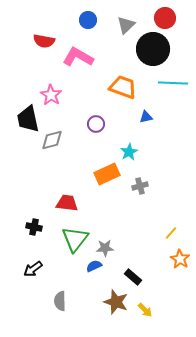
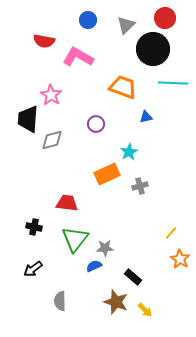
black trapezoid: rotated 16 degrees clockwise
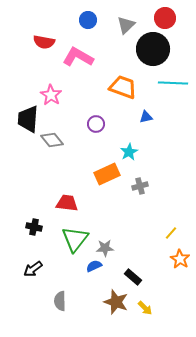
red semicircle: moved 1 px down
gray diamond: rotated 65 degrees clockwise
yellow arrow: moved 2 px up
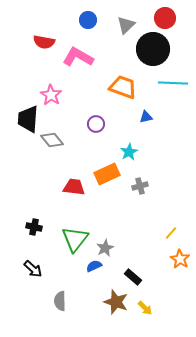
red trapezoid: moved 7 px right, 16 px up
gray star: rotated 24 degrees counterclockwise
black arrow: rotated 102 degrees counterclockwise
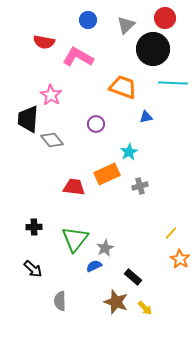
black cross: rotated 14 degrees counterclockwise
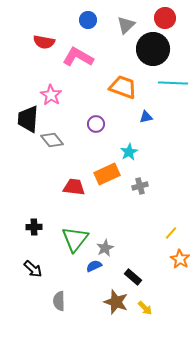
gray semicircle: moved 1 px left
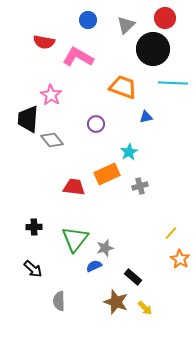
gray star: rotated 12 degrees clockwise
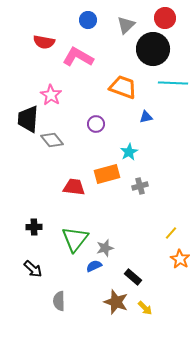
orange rectangle: rotated 10 degrees clockwise
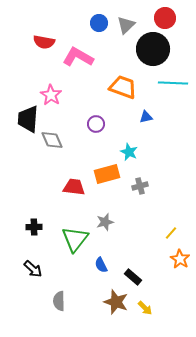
blue circle: moved 11 px right, 3 px down
gray diamond: rotated 15 degrees clockwise
cyan star: rotated 18 degrees counterclockwise
gray star: moved 26 px up
blue semicircle: moved 7 px right, 1 px up; rotated 91 degrees counterclockwise
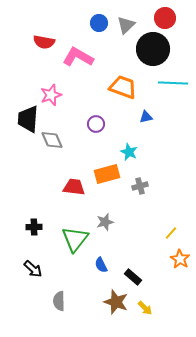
pink star: rotated 20 degrees clockwise
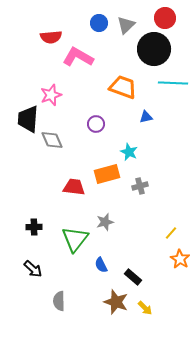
red semicircle: moved 7 px right, 5 px up; rotated 15 degrees counterclockwise
black circle: moved 1 px right
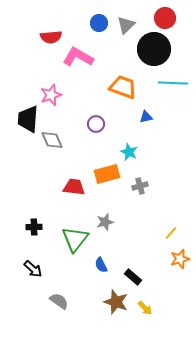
orange star: rotated 24 degrees clockwise
gray semicircle: rotated 126 degrees clockwise
